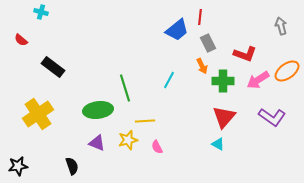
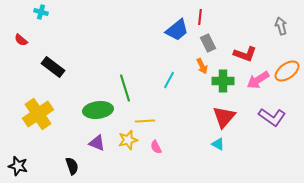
pink semicircle: moved 1 px left
black star: rotated 24 degrees clockwise
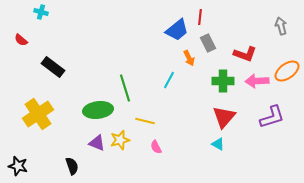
orange arrow: moved 13 px left, 8 px up
pink arrow: moved 1 px left, 1 px down; rotated 30 degrees clockwise
purple L-shape: rotated 52 degrees counterclockwise
yellow line: rotated 18 degrees clockwise
yellow star: moved 8 px left
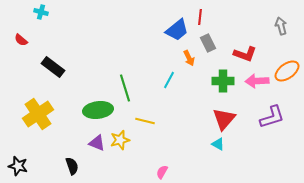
red triangle: moved 2 px down
pink semicircle: moved 6 px right, 25 px down; rotated 56 degrees clockwise
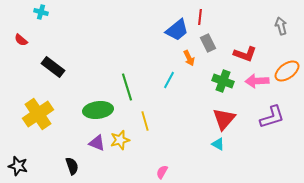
green cross: rotated 20 degrees clockwise
green line: moved 2 px right, 1 px up
yellow line: rotated 60 degrees clockwise
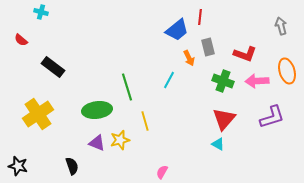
gray rectangle: moved 4 px down; rotated 12 degrees clockwise
orange ellipse: rotated 70 degrees counterclockwise
green ellipse: moved 1 px left
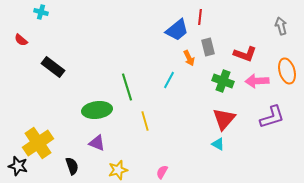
yellow cross: moved 29 px down
yellow star: moved 2 px left, 30 px down
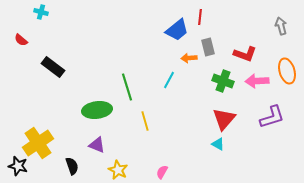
orange arrow: rotated 112 degrees clockwise
purple triangle: moved 2 px down
yellow star: rotated 30 degrees counterclockwise
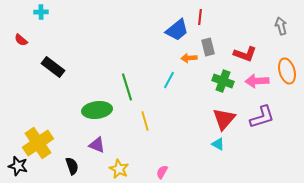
cyan cross: rotated 16 degrees counterclockwise
purple L-shape: moved 10 px left
yellow star: moved 1 px right, 1 px up
